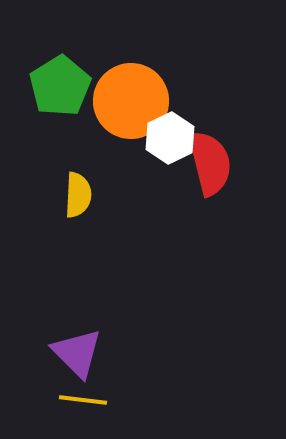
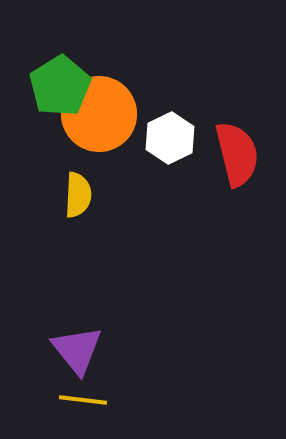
orange circle: moved 32 px left, 13 px down
red semicircle: moved 27 px right, 9 px up
purple triangle: moved 3 px up; rotated 6 degrees clockwise
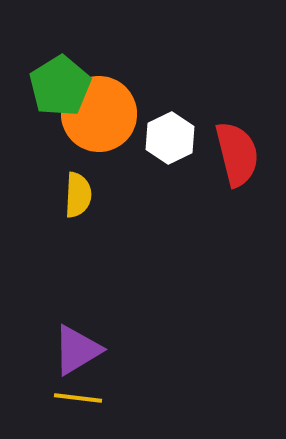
purple triangle: rotated 38 degrees clockwise
yellow line: moved 5 px left, 2 px up
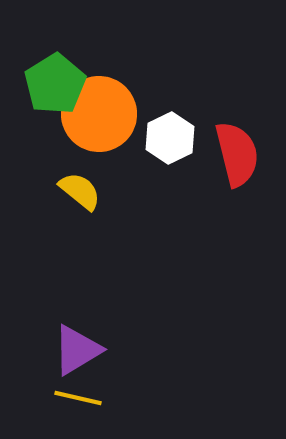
green pentagon: moved 5 px left, 2 px up
yellow semicircle: moved 2 px right, 4 px up; rotated 54 degrees counterclockwise
yellow line: rotated 6 degrees clockwise
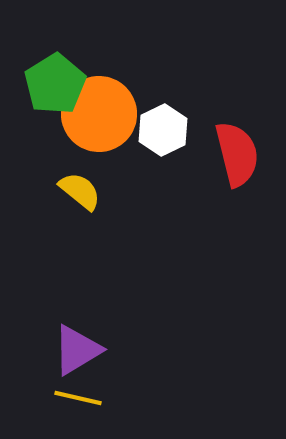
white hexagon: moved 7 px left, 8 px up
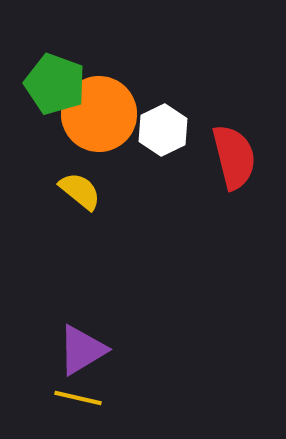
green pentagon: rotated 20 degrees counterclockwise
red semicircle: moved 3 px left, 3 px down
purple triangle: moved 5 px right
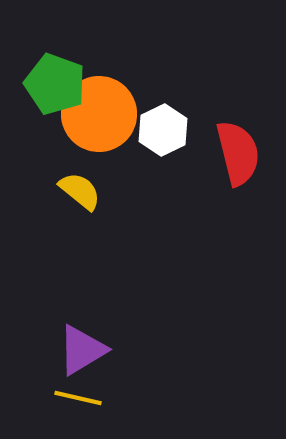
red semicircle: moved 4 px right, 4 px up
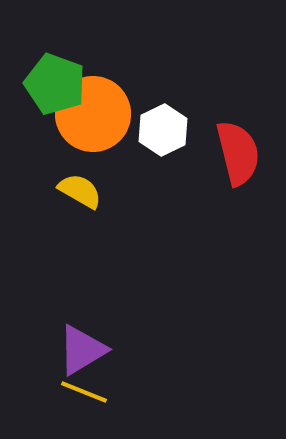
orange circle: moved 6 px left
yellow semicircle: rotated 9 degrees counterclockwise
yellow line: moved 6 px right, 6 px up; rotated 9 degrees clockwise
